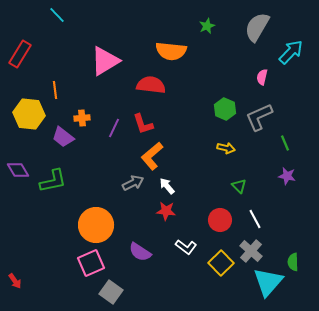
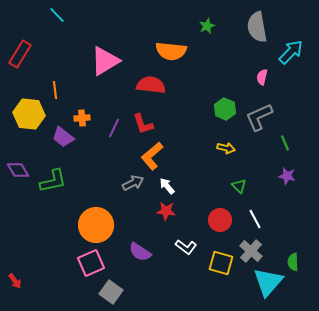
gray semicircle: rotated 40 degrees counterclockwise
yellow square: rotated 30 degrees counterclockwise
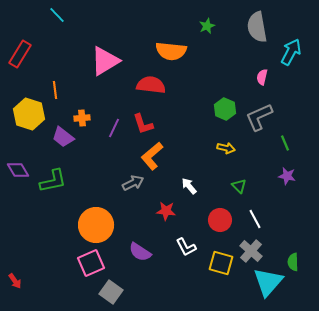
cyan arrow: rotated 16 degrees counterclockwise
yellow hexagon: rotated 12 degrees clockwise
white arrow: moved 22 px right
white L-shape: rotated 25 degrees clockwise
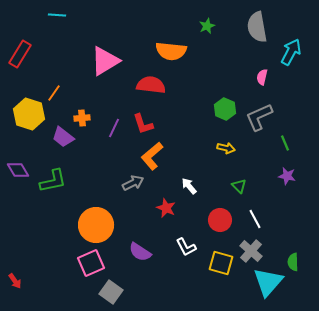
cyan line: rotated 42 degrees counterclockwise
orange line: moved 1 px left, 3 px down; rotated 42 degrees clockwise
red star: moved 3 px up; rotated 18 degrees clockwise
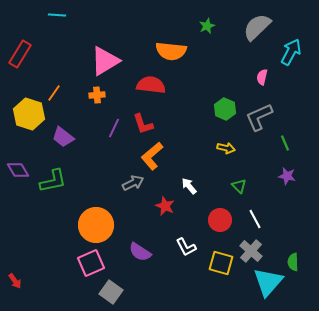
gray semicircle: rotated 56 degrees clockwise
orange cross: moved 15 px right, 23 px up
red star: moved 1 px left, 2 px up
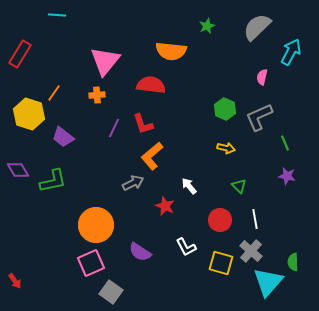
pink triangle: rotated 20 degrees counterclockwise
white line: rotated 18 degrees clockwise
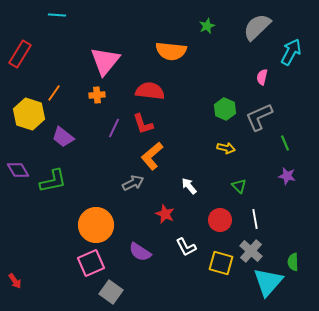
red semicircle: moved 1 px left, 6 px down
red star: moved 8 px down
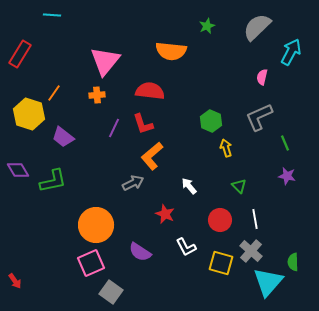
cyan line: moved 5 px left
green hexagon: moved 14 px left, 12 px down
yellow arrow: rotated 120 degrees counterclockwise
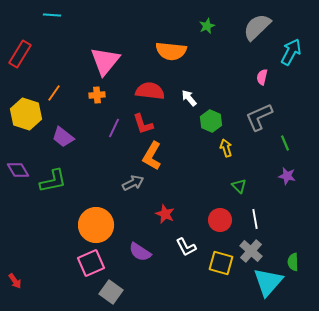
yellow hexagon: moved 3 px left
orange L-shape: rotated 20 degrees counterclockwise
white arrow: moved 88 px up
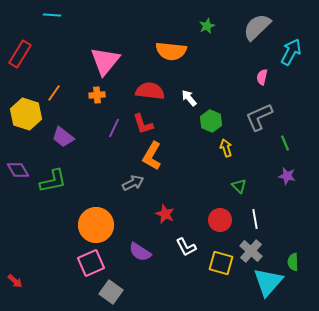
red arrow: rotated 14 degrees counterclockwise
